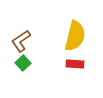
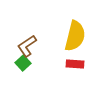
brown L-shape: moved 6 px right, 5 px down
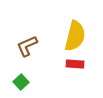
brown L-shape: rotated 10 degrees clockwise
green square: moved 2 px left, 19 px down
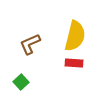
brown L-shape: moved 3 px right, 2 px up
red rectangle: moved 1 px left, 1 px up
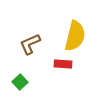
red rectangle: moved 11 px left, 1 px down
green square: moved 1 px left
